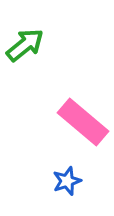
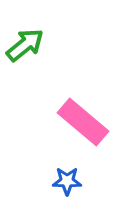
blue star: rotated 20 degrees clockwise
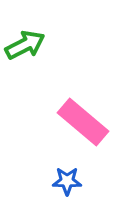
green arrow: rotated 12 degrees clockwise
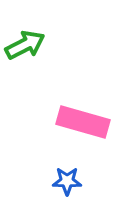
pink rectangle: rotated 24 degrees counterclockwise
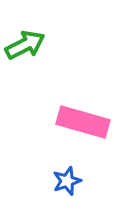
blue star: rotated 20 degrees counterclockwise
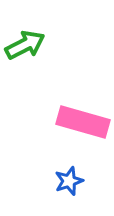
blue star: moved 2 px right
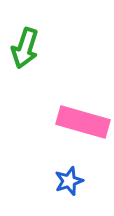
green arrow: moved 3 px down; rotated 135 degrees clockwise
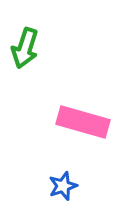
blue star: moved 6 px left, 5 px down
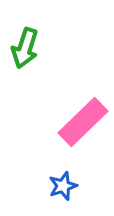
pink rectangle: rotated 60 degrees counterclockwise
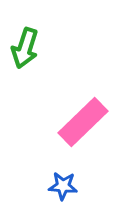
blue star: rotated 24 degrees clockwise
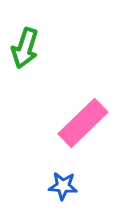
pink rectangle: moved 1 px down
